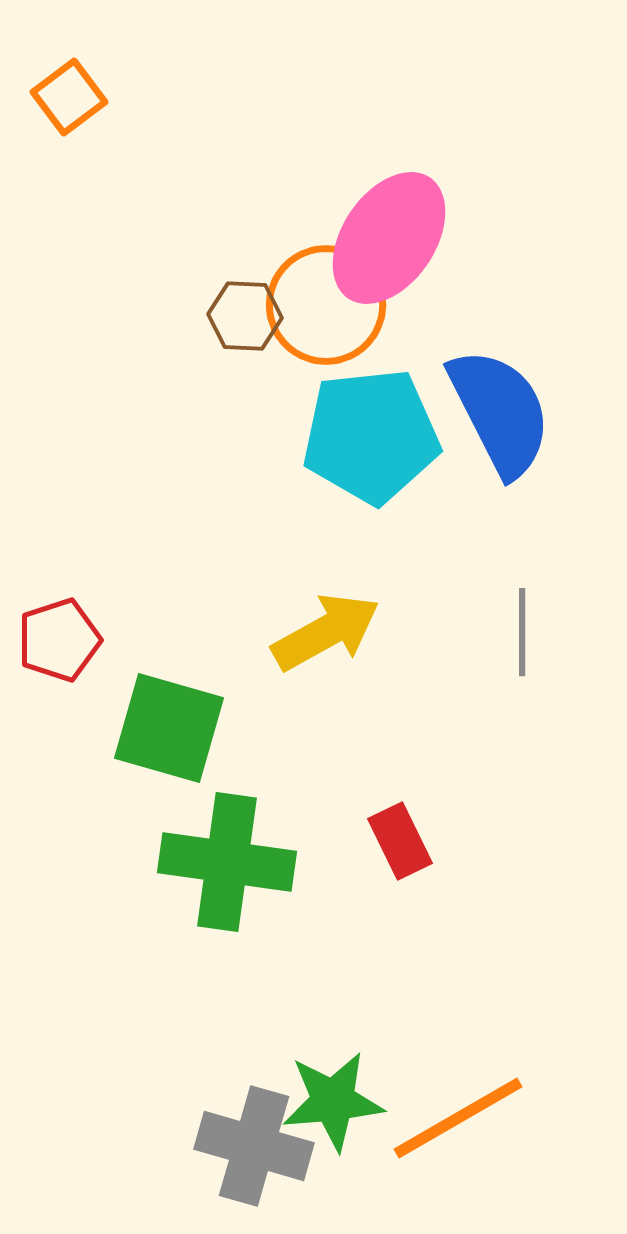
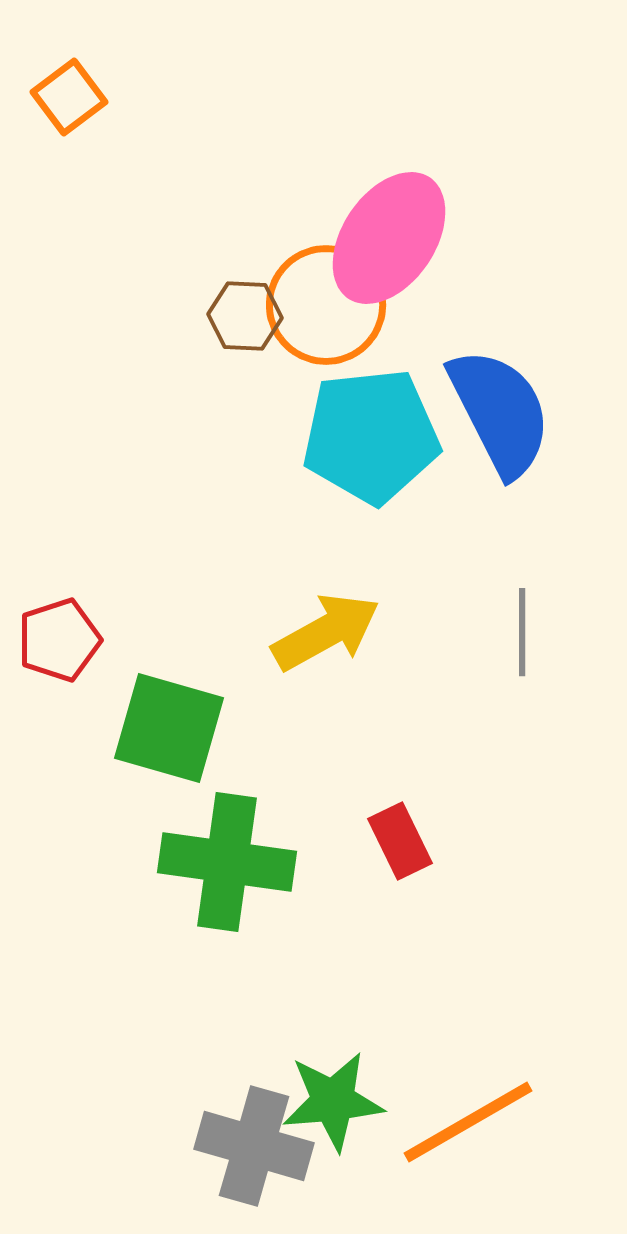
orange line: moved 10 px right, 4 px down
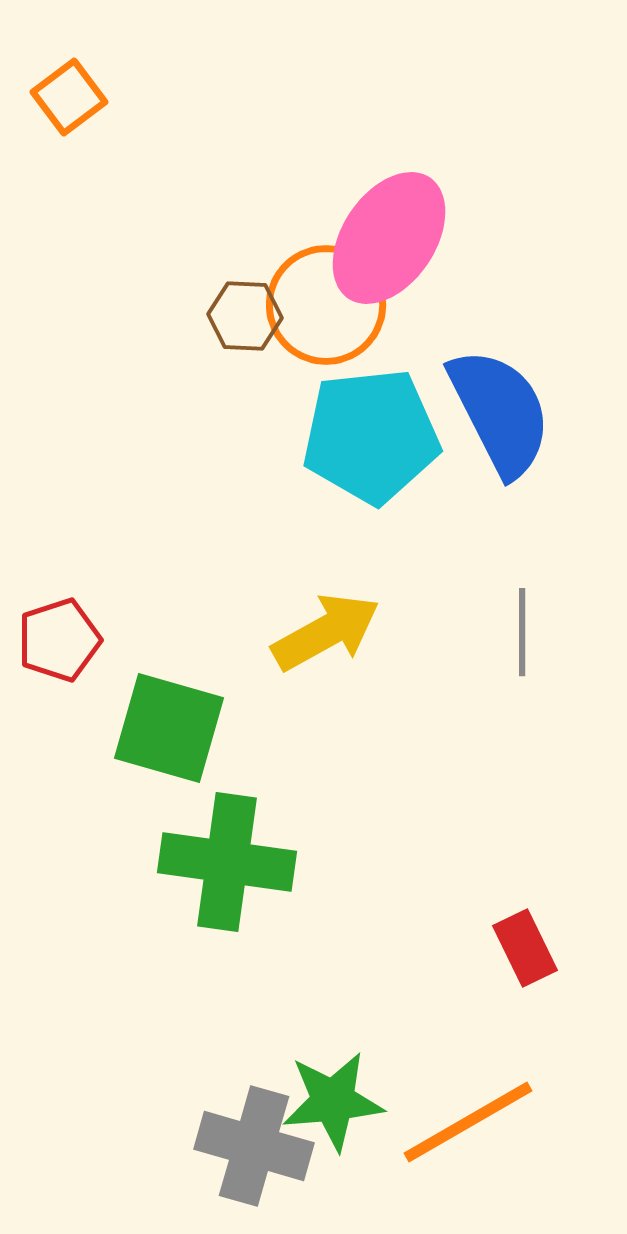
red rectangle: moved 125 px right, 107 px down
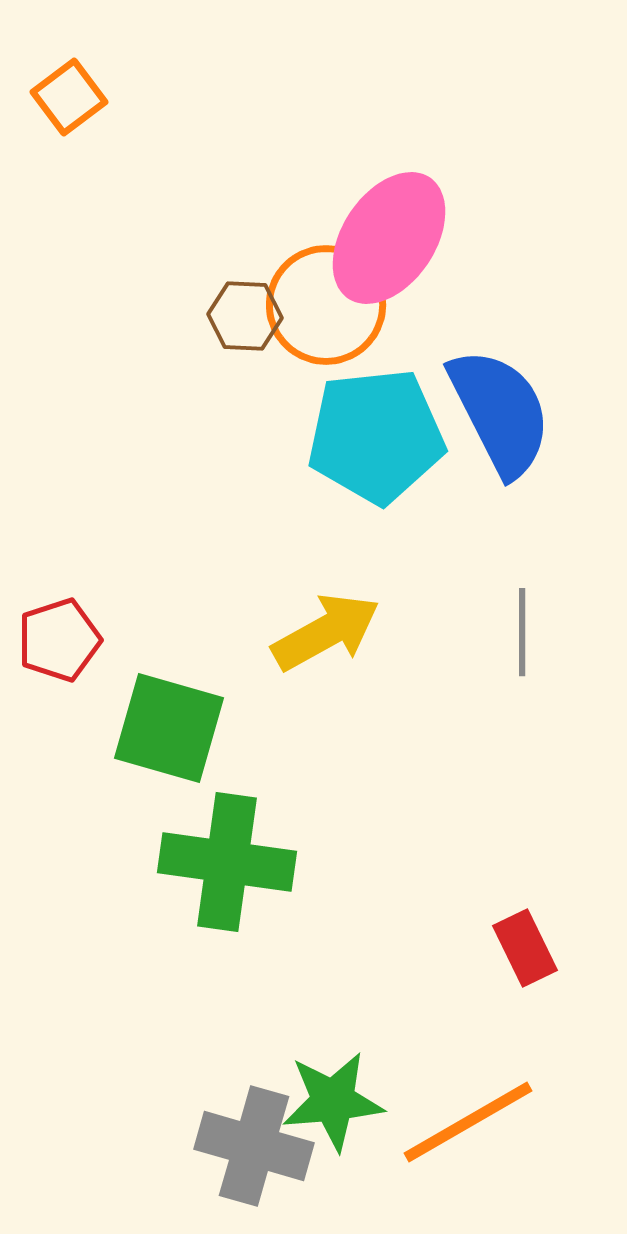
cyan pentagon: moved 5 px right
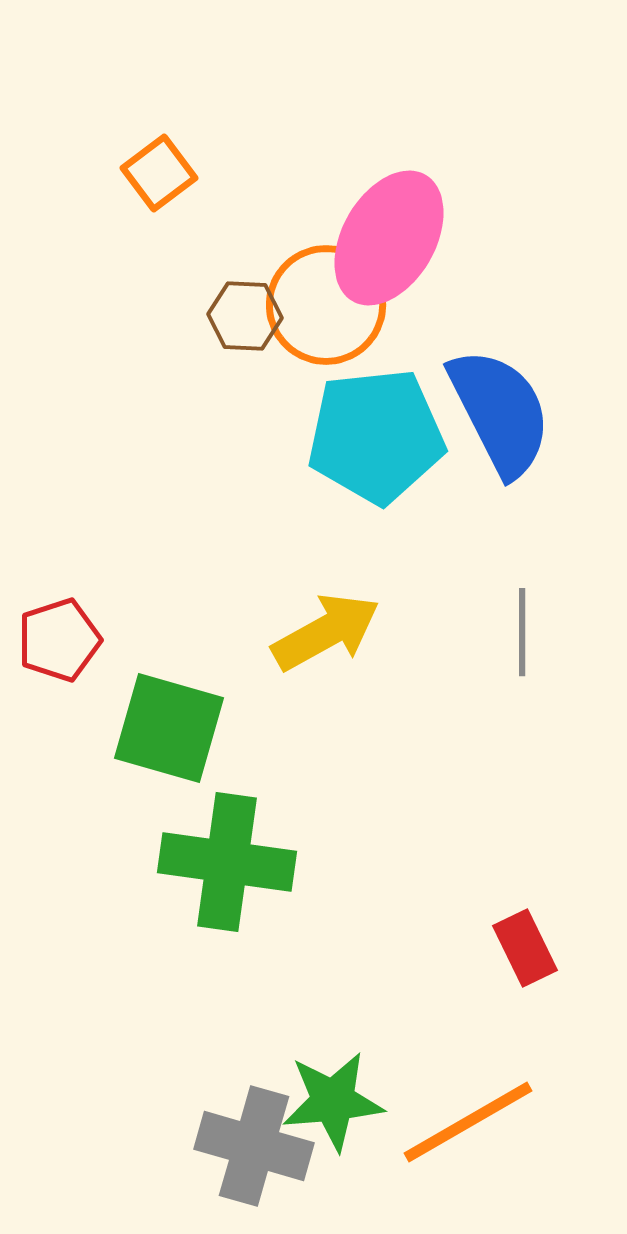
orange square: moved 90 px right, 76 px down
pink ellipse: rotated 4 degrees counterclockwise
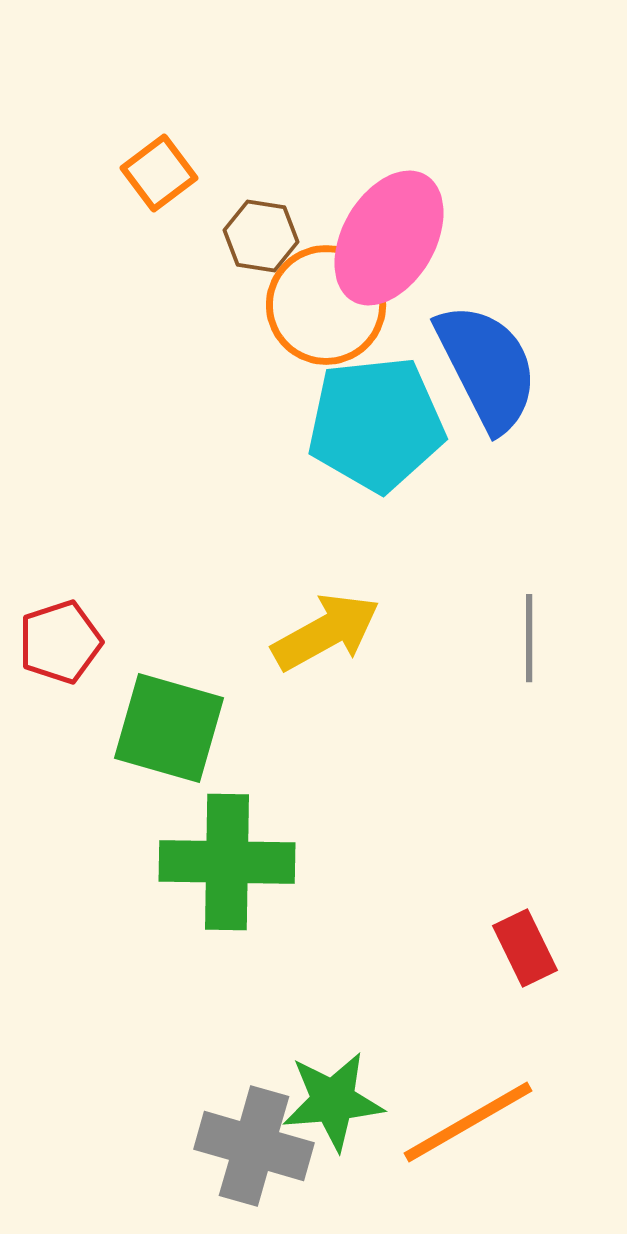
brown hexagon: moved 16 px right, 80 px up; rotated 6 degrees clockwise
blue semicircle: moved 13 px left, 45 px up
cyan pentagon: moved 12 px up
gray line: moved 7 px right, 6 px down
red pentagon: moved 1 px right, 2 px down
green cross: rotated 7 degrees counterclockwise
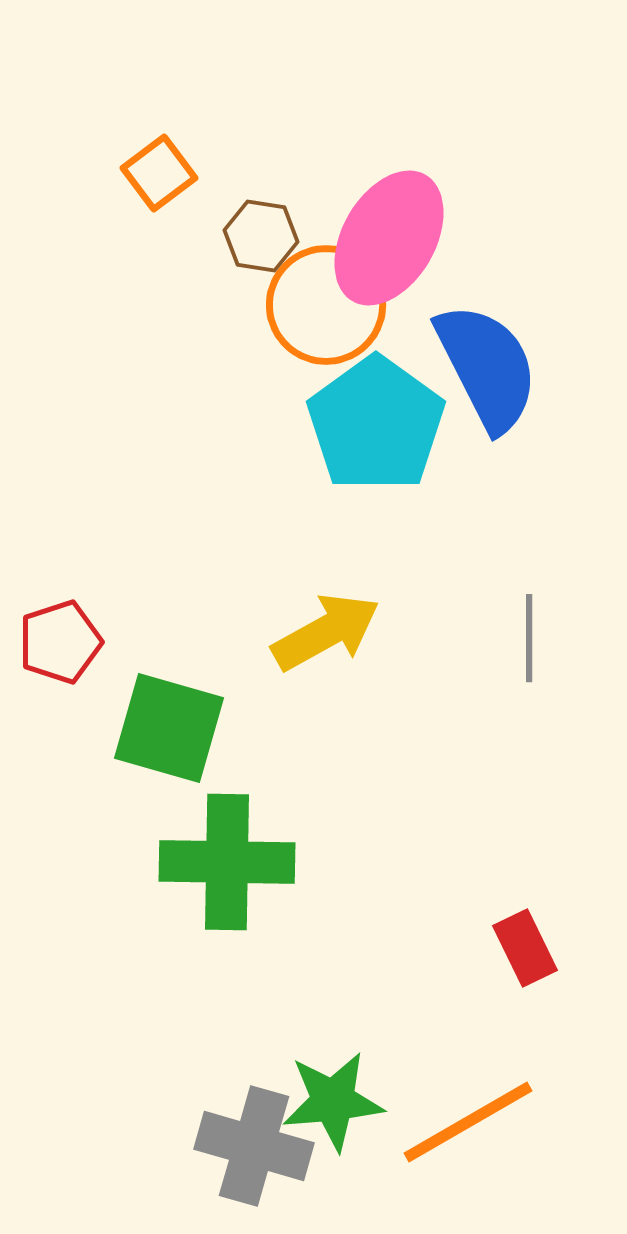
cyan pentagon: rotated 30 degrees counterclockwise
